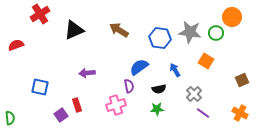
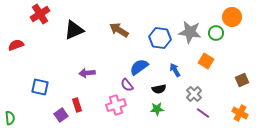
purple semicircle: moved 2 px left, 1 px up; rotated 152 degrees clockwise
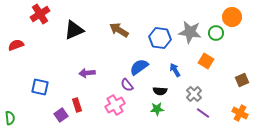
black semicircle: moved 1 px right, 2 px down; rotated 16 degrees clockwise
pink cross: moved 1 px left; rotated 12 degrees counterclockwise
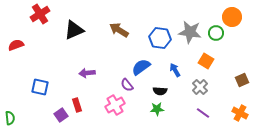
blue semicircle: moved 2 px right
gray cross: moved 6 px right, 7 px up
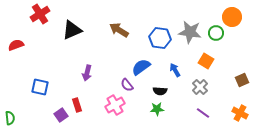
black triangle: moved 2 px left
purple arrow: rotated 70 degrees counterclockwise
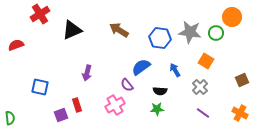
purple square: rotated 16 degrees clockwise
